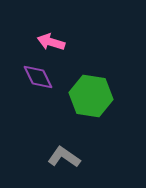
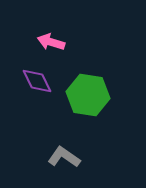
purple diamond: moved 1 px left, 4 px down
green hexagon: moved 3 px left, 1 px up
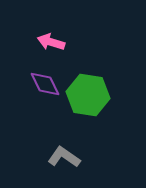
purple diamond: moved 8 px right, 3 px down
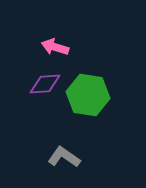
pink arrow: moved 4 px right, 5 px down
purple diamond: rotated 68 degrees counterclockwise
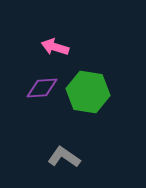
purple diamond: moved 3 px left, 4 px down
green hexagon: moved 3 px up
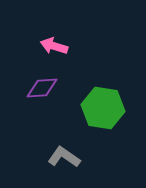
pink arrow: moved 1 px left, 1 px up
green hexagon: moved 15 px right, 16 px down
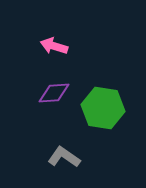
purple diamond: moved 12 px right, 5 px down
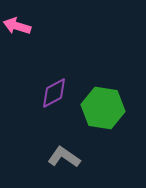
pink arrow: moved 37 px left, 20 px up
purple diamond: rotated 24 degrees counterclockwise
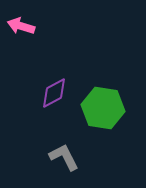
pink arrow: moved 4 px right
gray L-shape: rotated 28 degrees clockwise
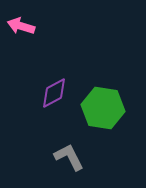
gray L-shape: moved 5 px right
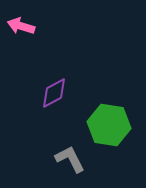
green hexagon: moved 6 px right, 17 px down
gray L-shape: moved 1 px right, 2 px down
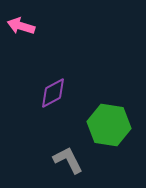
purple diamond: moved 1 px left
gray L-shape: moved 2 px left, 1 px down
